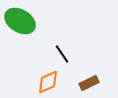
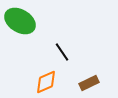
black line: moved 2 px up
orange diamond: moved 2 px left
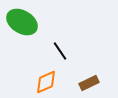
green ellipse: moved 2 px right, 1 px down
black line: moved 2 px left, 1 px up
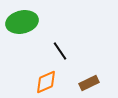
green ellipse: rotated 44 degrees counterclockwise
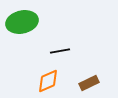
black line: rotated 66 degrees counterclockwise
orange diamond: moved 2 px right, 1 px up
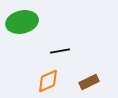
brown rectangle: moved 1 px up
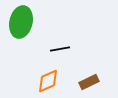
green ellipse: moved 1 px left; rotated 64 degrees counterclockwise
black line: moved 2 px up
